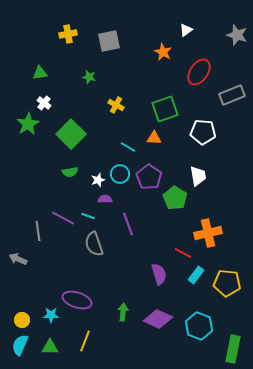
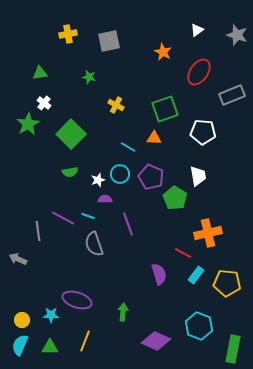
white triangle at (186, 30): moved 11 px right
purple pentagon at (149, 177): moved 2 px right; rotated 10 degrees counterclockwise
purple diamond at (158, 319): moved 2 px left, 22 px down
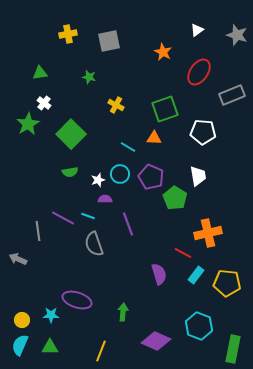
yellow line at (85, 341): moved 16 px right, 10 px down
